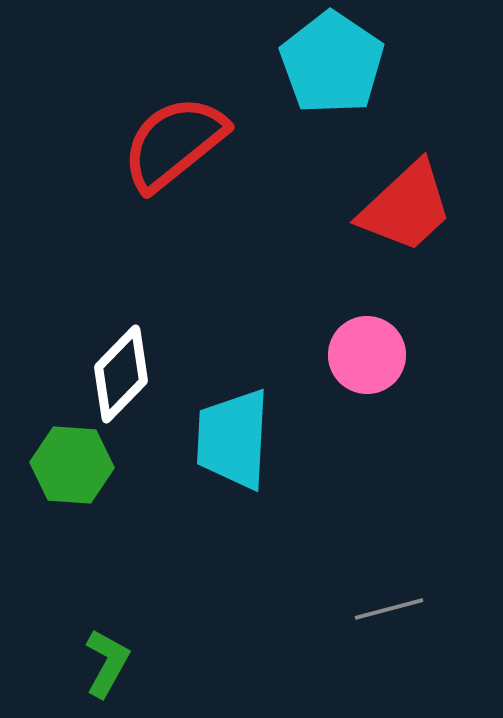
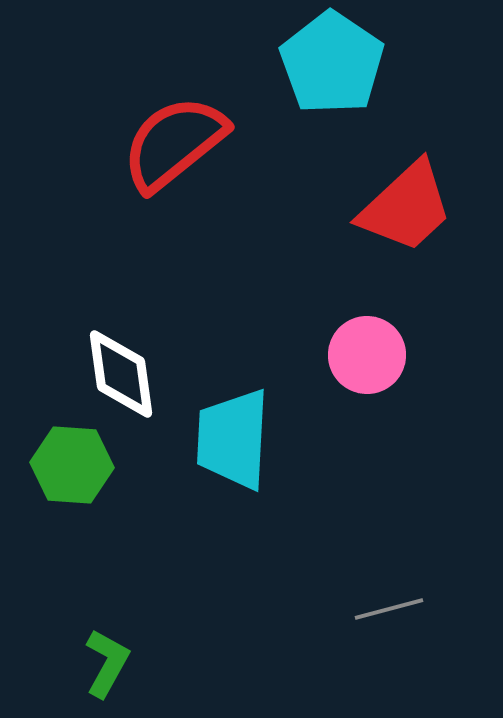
white diamond: rotated 52 degrees counterclockwise
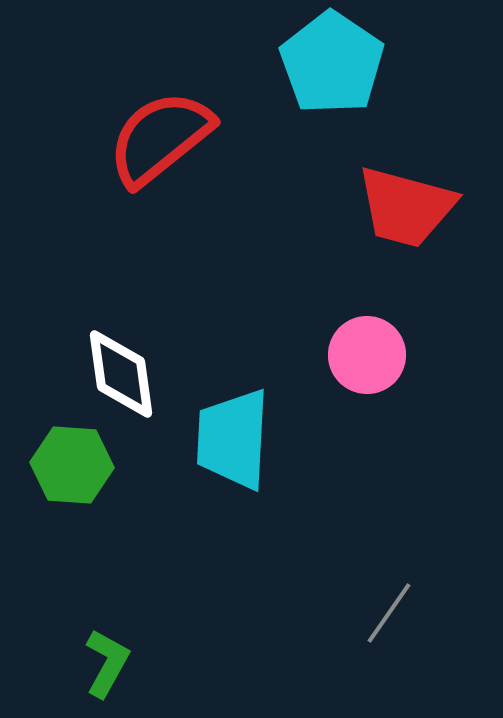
red semicircle: moved 14 px left, 5 px up
red trapezoid: rotated 58 degrees clockwise
gray line: moved 4 px down; rotated 40 degrees counterclockwise
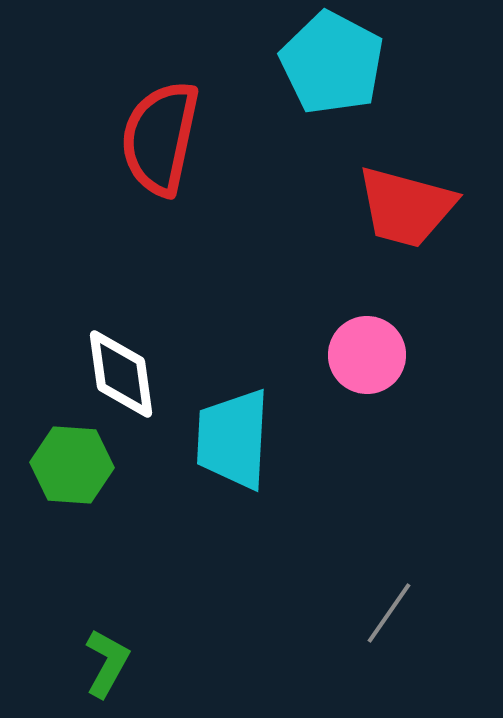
cyan pentagon: rotated 6 degrees counterclockwise
red semicircle: rotated 39 degrees counterclockwise
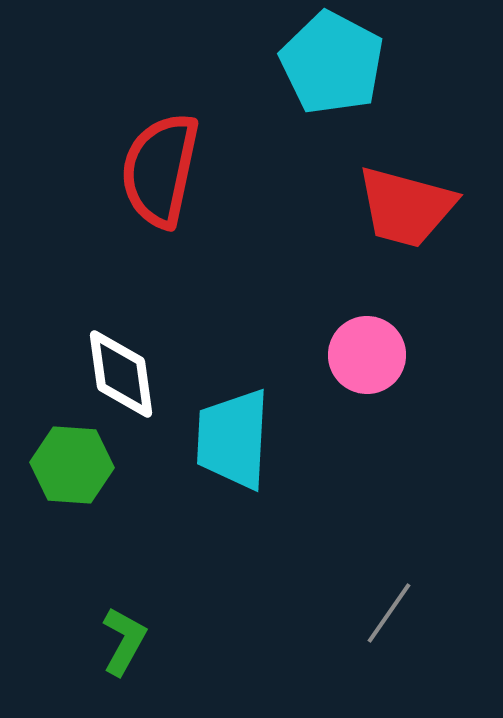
red semicircle: moved 32 px down
green L-shape: moved 17 px right, 22 px up
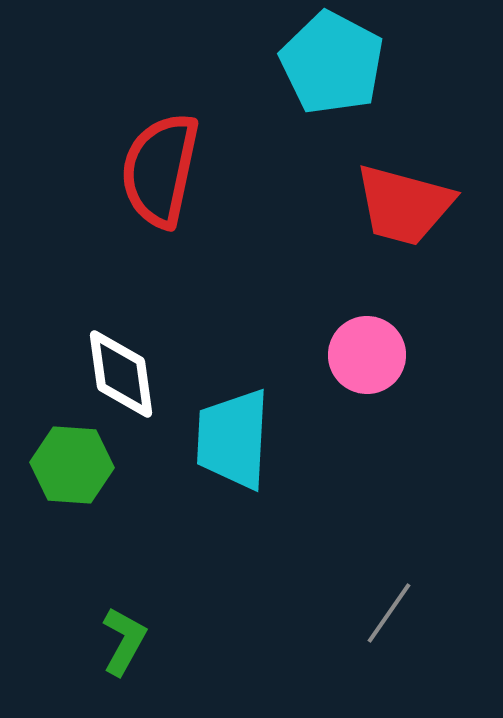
red trapezoid: moved 2 px left, 2 px up
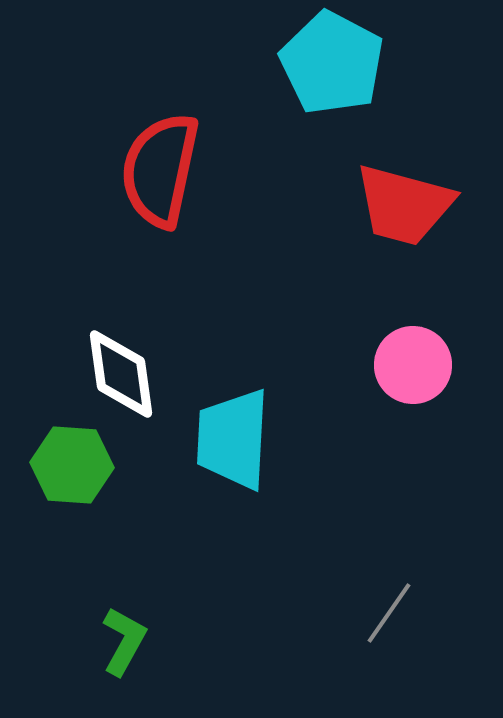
pink circle: moved 46 px right, 10 px down
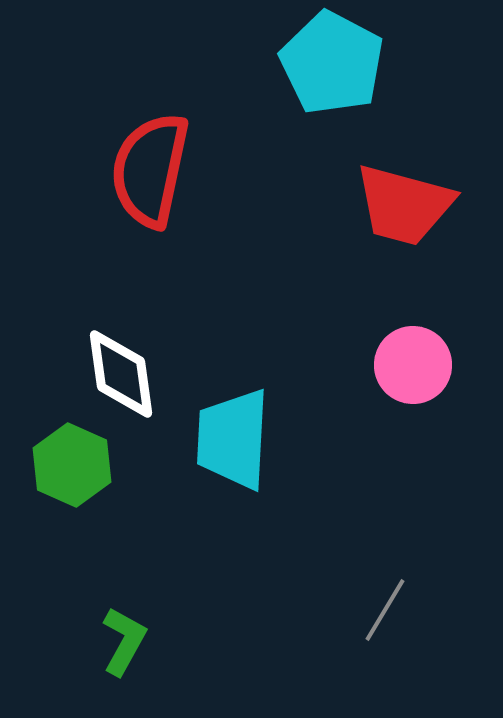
red semicircle: moved 10 px left
green hexagon: rotated 20 degrees clockwise
gray line: moved 4 px left, 3 px up; rotated 4 degrees counterclockwise
